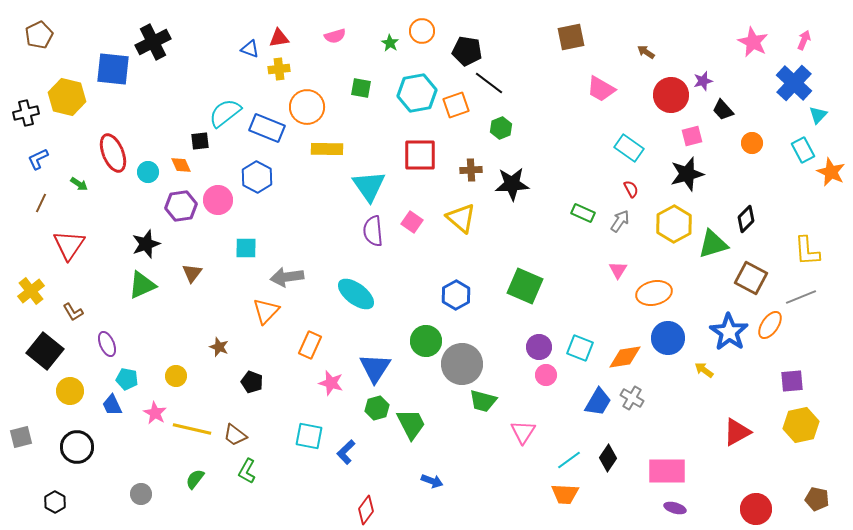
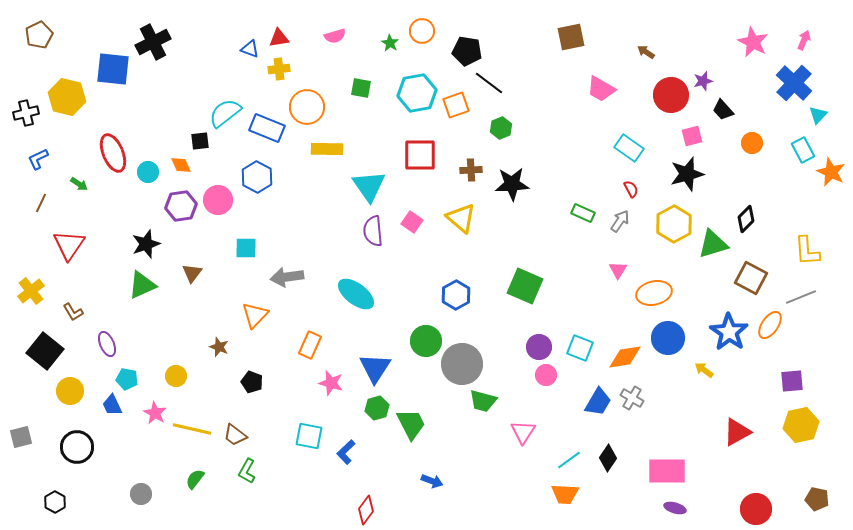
orange triangle at (266, 311): moved 11 px left, 4 px down
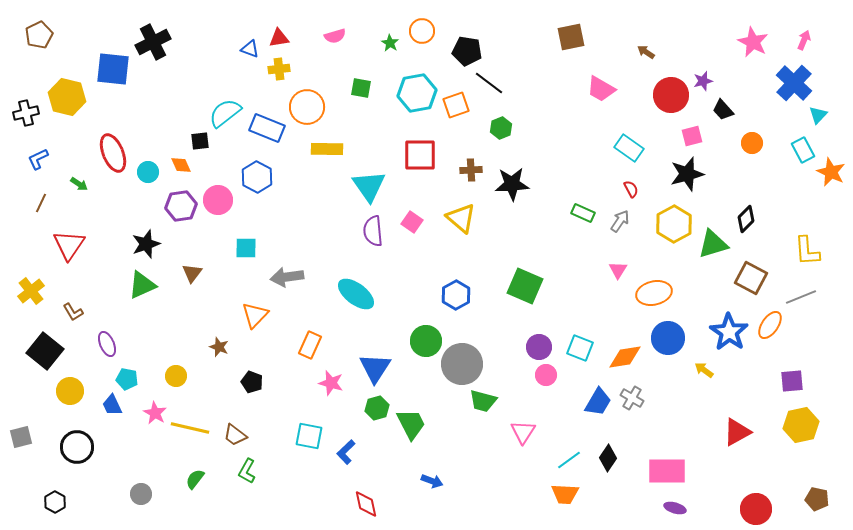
yellow line at (192, 429): moved 2 px left, 1 px up
red diamond at (366, 510): moved 6 px up; rotated 48 degrees counterclockwise
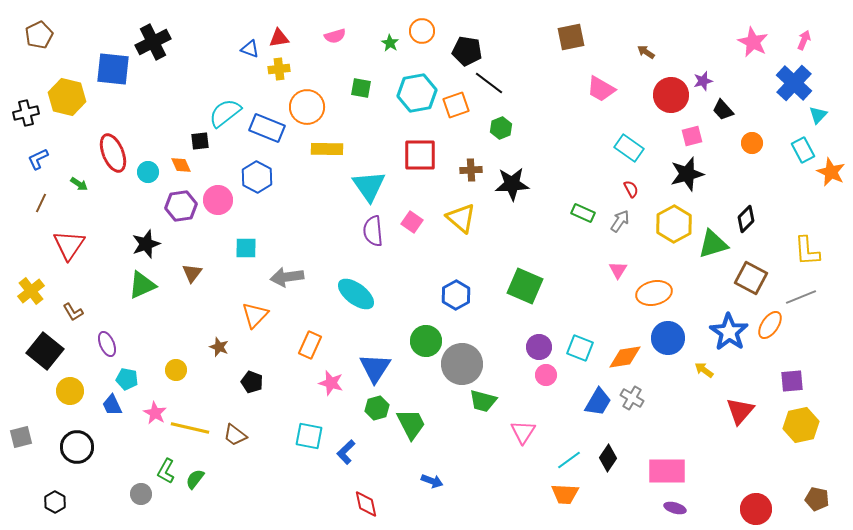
yellow circle at (176, 376): moved 6 px up
red triangle at (737, 432): moved 3 px right, 21 px up; rotated 20 degrees counterclockwise
green L-shape at (247, 471): moved 81 px left
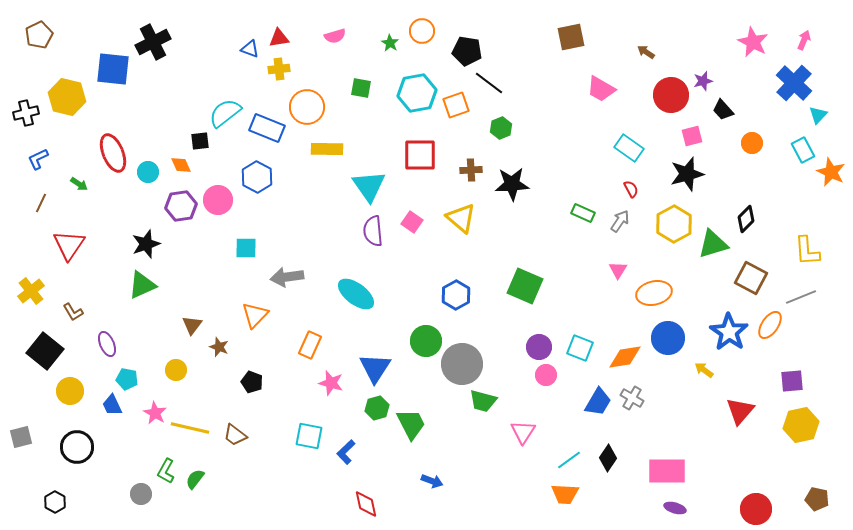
brown triangle at (192, 273): moved 52 px down
